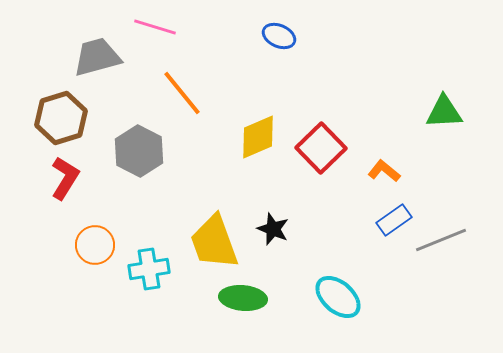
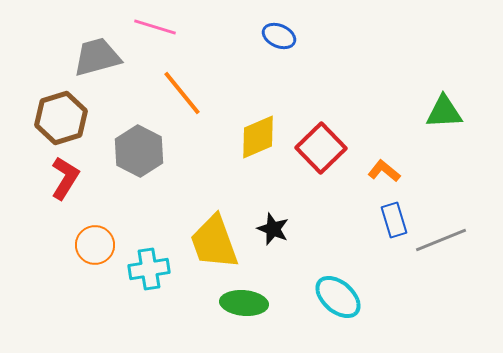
blue rectangle: rotated 72 degrees counterclockwise
green ellipse: moved 1 px right, 5 px down
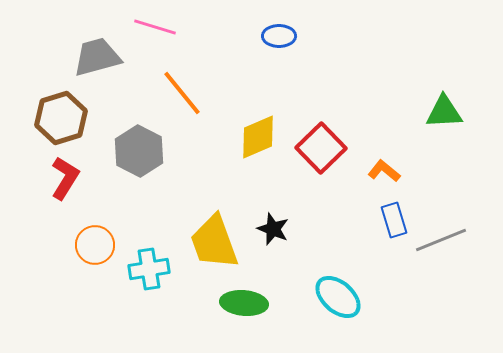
blue ellipse: rotated 24 degrees counterclockwise
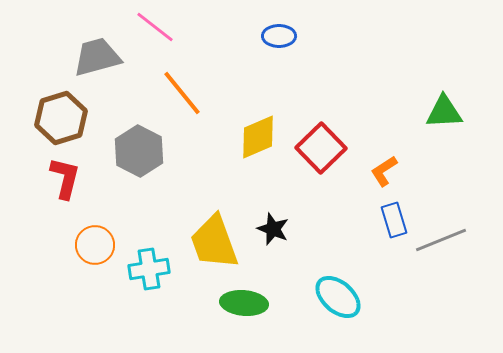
pink line: rotated 21 degrees clockwise
orange L-shape: rotated 72 degrees counterclockwise
red L-shape: rotated 18 degrees counterclockwise
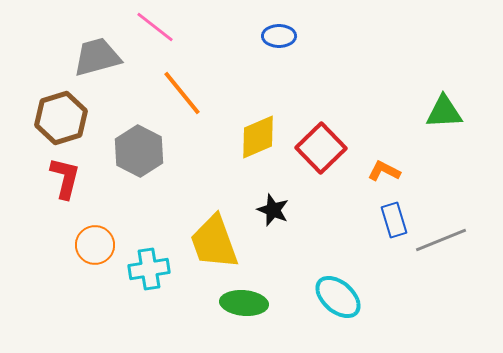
orange L-shape: rotated 60 degrees clockwise
black star: moved 19 px up
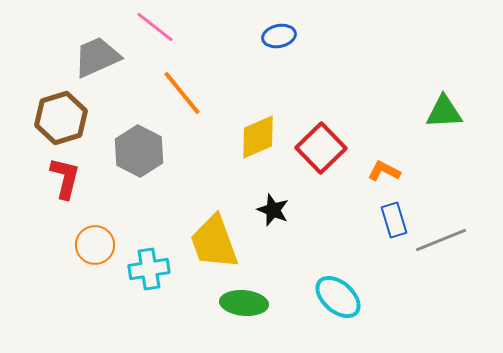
blue ellipse: rotated 12 degrees counterclockwise
gray trapezoid: rotated 9 degrees counterclockwise
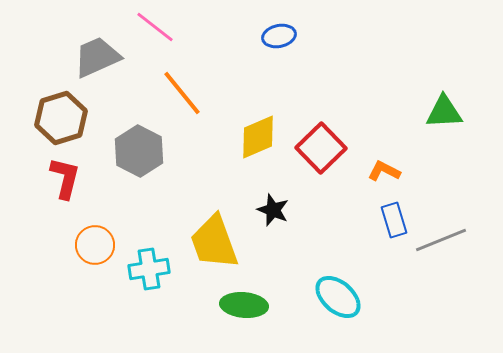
green ellipse: moved 2 px down
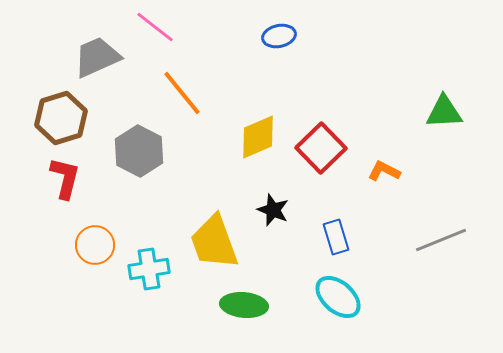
blue rectangle: moved 58 px left, 17 px down
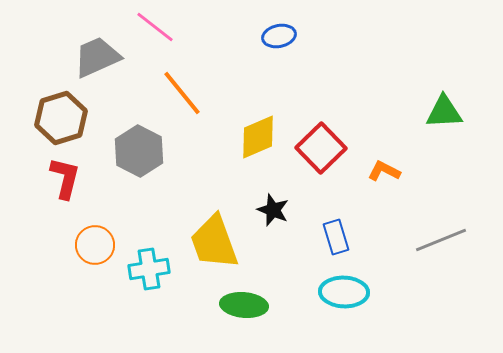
cyan ellipse: moved 6 px right, 5 px up; rotated 39 degrees counterclockwise
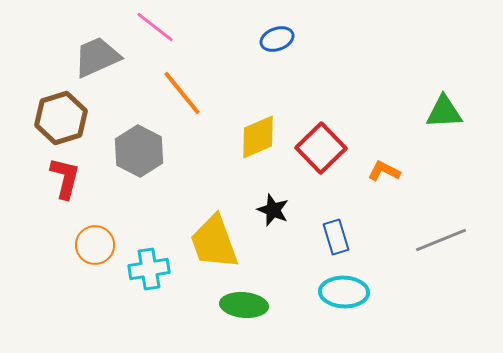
blue ellipse: moved 2 px left, 3 px down; rotated 8 degrees counterclockwise
